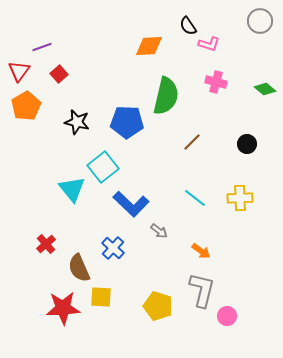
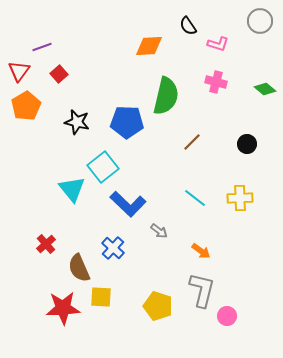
pink L-shape: moved 9 px right
blue L-shape: moved 3 px left
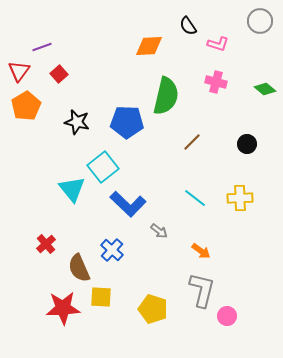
blue cross: moved 1 px left, 2 px down
yellow pentagon: moved 5 px left, 3 px down
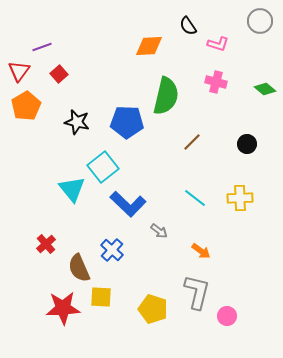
gray L-shape: moved 5 px left, 2 px down
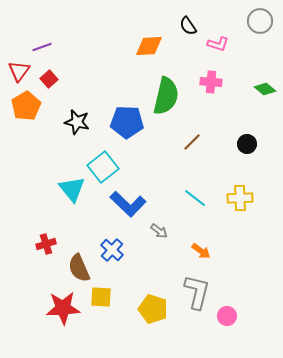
red square: moved 10 px left, 5 px down
pink cross: moved 5 px left; rotated 10 degrees counterclockwise
red cross: rotated 24 degrees clockwise
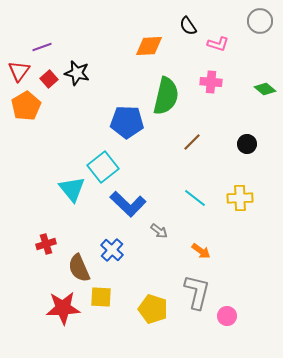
black star: moved 49 px up
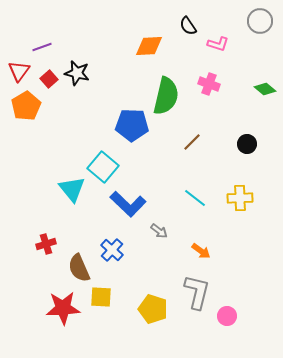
pink cross: moved 2 px left, 2 px down; rotated 15 degrees clockwise
blue pentagon: moved 5 px right, 3 px down
cyan square: rotated 12 degrees counterclockwise
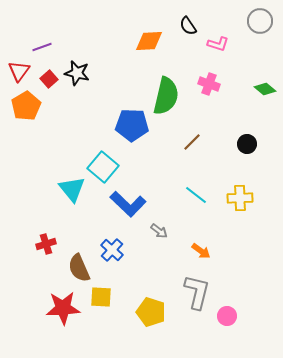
orange diamond: moved 5 px up
cyan line: moved 1 px right, 3 px up
yellow pentagon: moved 2 px left, 3 px down
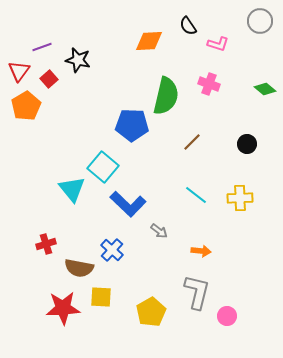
black star: moved 1 px right, 13 px up
orange arrow: rotated 30 degrees counterclockwise
brown semicircle: rotated 56 degrees counterclockwise
yellow pentagon: rotated 24 degrees clockwise
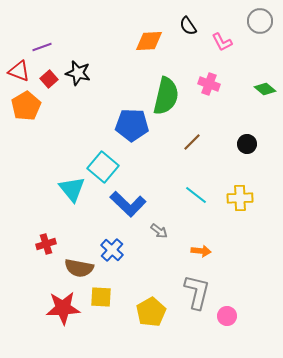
pink L-shape: moved 4 px right, 2 px up; rotated 45 degrees clockwise
black star: moved 13 px down
red triangle: rotated 45 degrees counterclockwise
